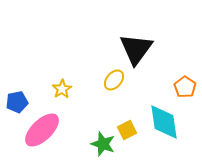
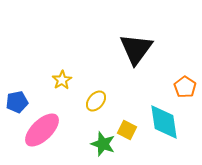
yellow ellipse: moved 18 px left, 21 px down
yellow star: moved 9 px up
yellow square: rotated 36 degrees counterclockwise
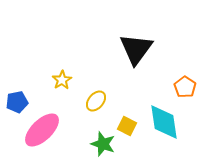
yellow square: moved 4 px up
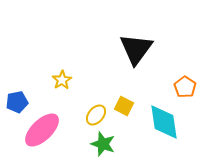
yellow ellipse: moved 14 px down
yellow square: moved 3 px left, 20 px up
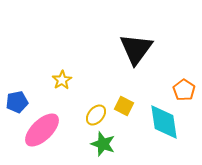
orange pentagon: moved 1 px left, 3 px down
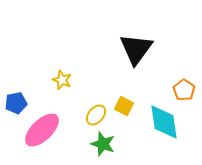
yellow star: rotated 18 degrees counterclockwise
blue pentagon: moved 1 px left, 1 px down
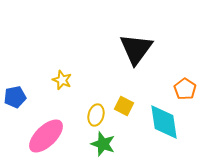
orange pentagon: moved 1 px right, 1 px up
blue pentagon: moved 1 px left, 6 px up
yellow ellipse: rotated 25 degrees counterclockwise
pink ellipse: moved 4 px right, 6 px down
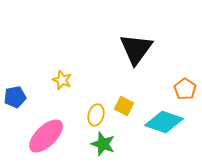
cyan diamond: rotated 63 degrees counterclockwise
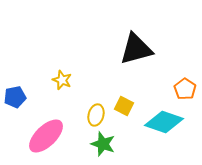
black triangle: rotated 39 degrees clockwise
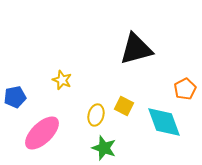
orange pentagon: rotated 10 degrees clockwise
cyan diamond: rotated 51 degrees clockwise
pink ellipse: moved 4 px left, 3 px up
green star: moved 1 px right, 4 px down
